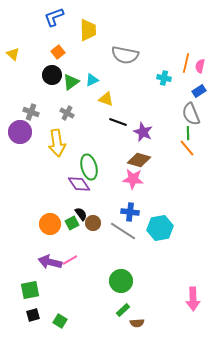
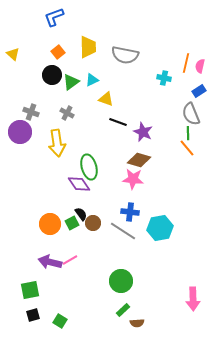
yellow trapezoid at (88, 30): moved 17 px down
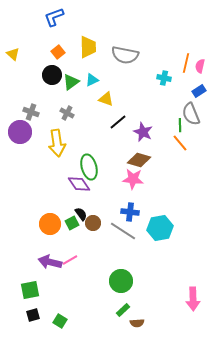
black line at (118, 122): rotated 60 degrees counterclockwise
green line at (188, 133): moved 8 px left, 8 px up
orange line at (187, 148): moved 7 px left, 5 px up
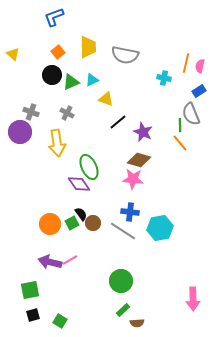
green triangle at (71, 82): rotated 12 degrees clockwise
green ellipse at (89, 167): rotated 10 degrees counterclockwise
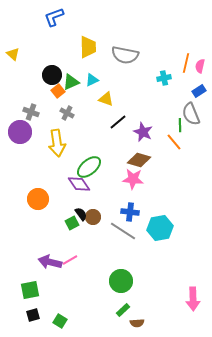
orange square at (58, 52): moved 39 px down
cyan cross at (164, 78): rotated 24 degrees counterclockwise
orange line at (180, 143): moved 6 px left, 1 px up
green ellipse at (89, 167): rotated 75 degrees clockwise
brown circle at (93, 223): moved 6 px up
orange circle at (50, 224): moved 12 px left, 25 px up
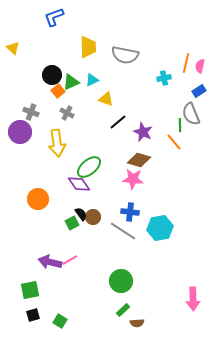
yellow triangle at (13, 54): moved 6 px up
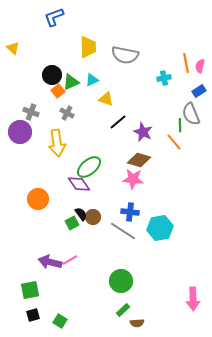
orange line at (186, 63): rotated 24 degrees counterclockwise
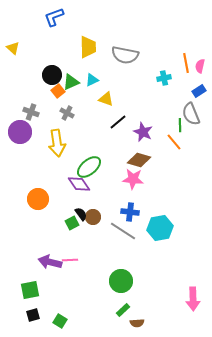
pink line at (70, 260): rotated 28 degrees clockwise
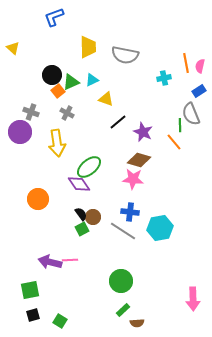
green square at (72, 223): moved 10 px right, 6 px down
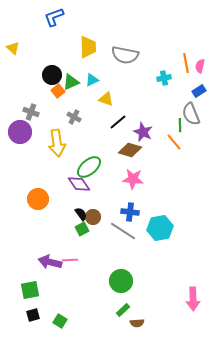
gray cross at (67, 113): moved 7 px right, 4 px down
brown diamond at (139, 160): moved 9 px left, 10 px up
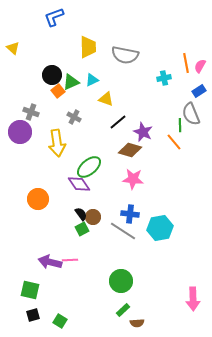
pink semicircle at (200, 66): rotated 16 degrees clockwise
blue cross at (130, 212): moved 2 px down
green square at (30, 290): rotated 24 degrees clockwise
